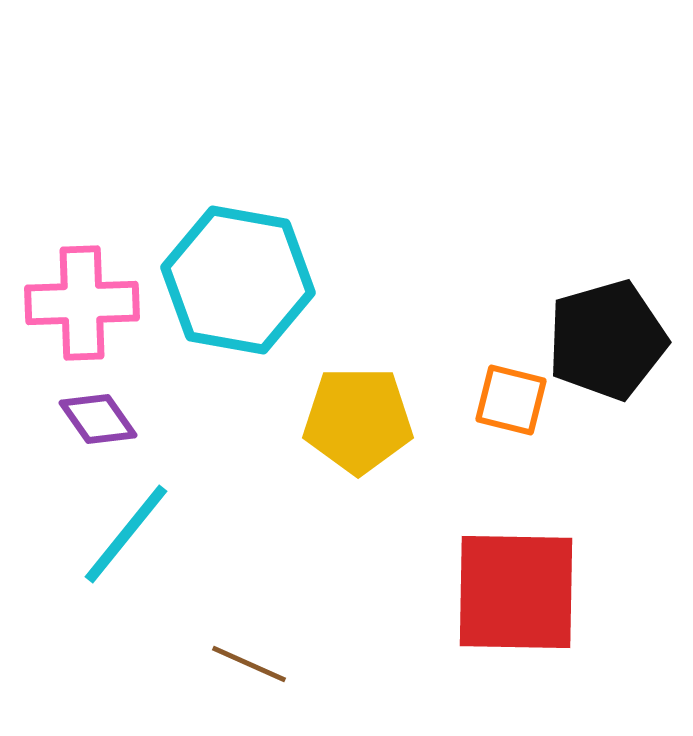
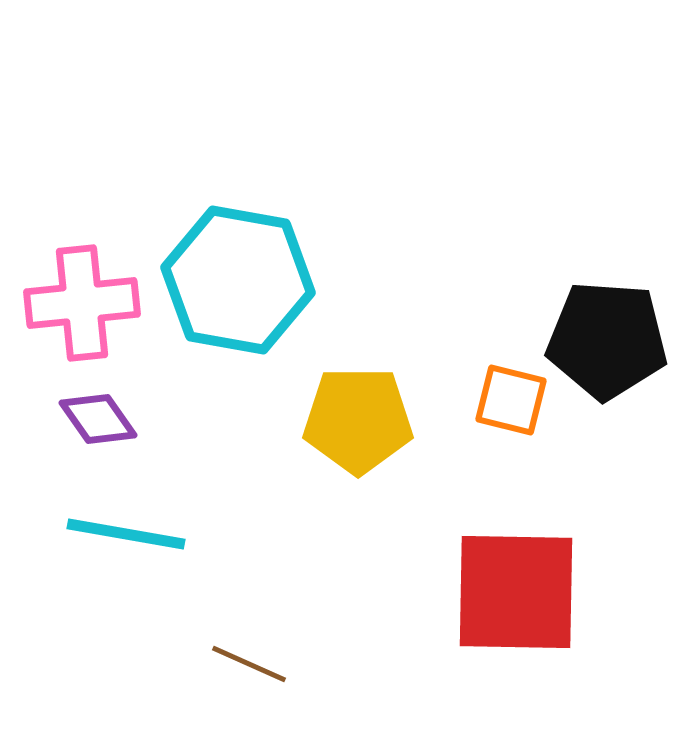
pink cross: rotated 4 degrees counterclockwise
black pentagon: rotated 20 degrees clockwise
cyan line: rotated 61 degrees clockwise
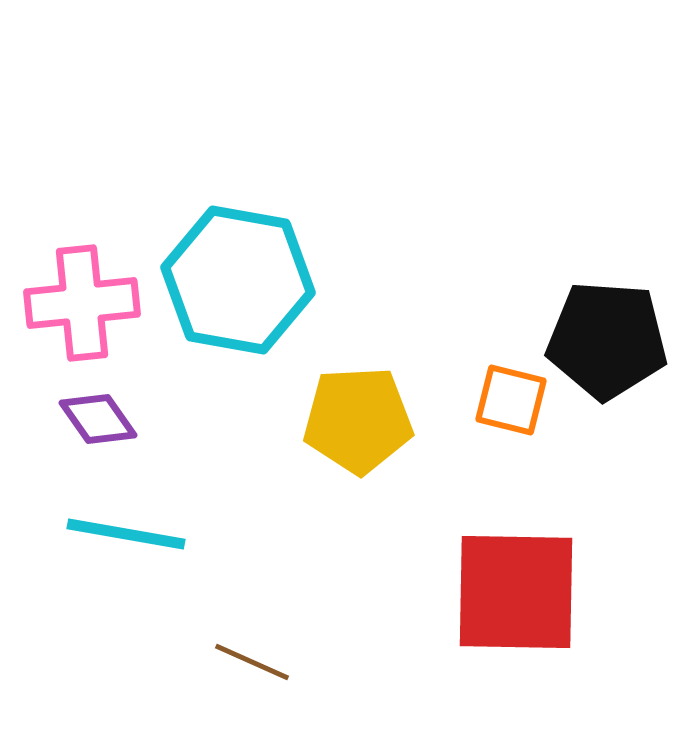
yellow pentagon: rotated 3 degrees counterclockwise
brown line: moved 3 px right, 2 px up
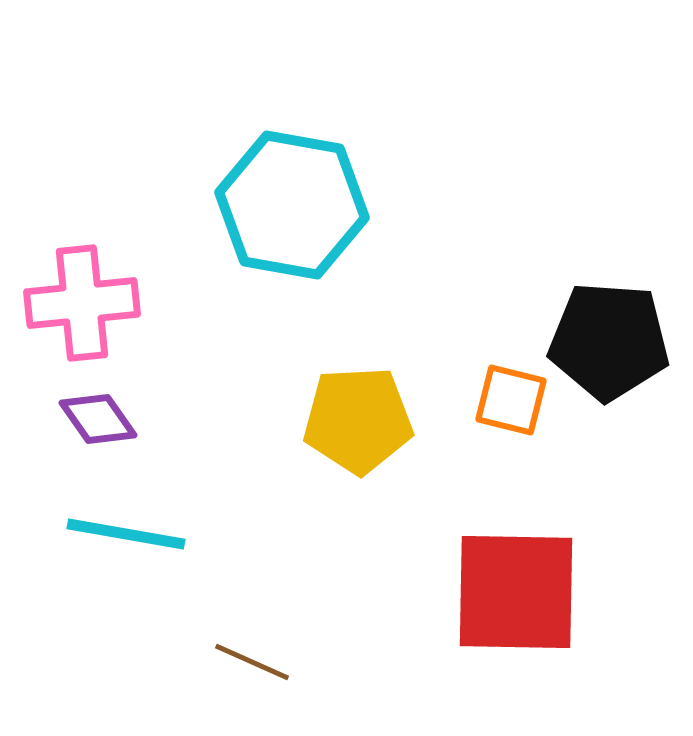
cyan hexagon: moved 54 px right, 75 px up
black pentagon: moved 2 px right, 1 px down
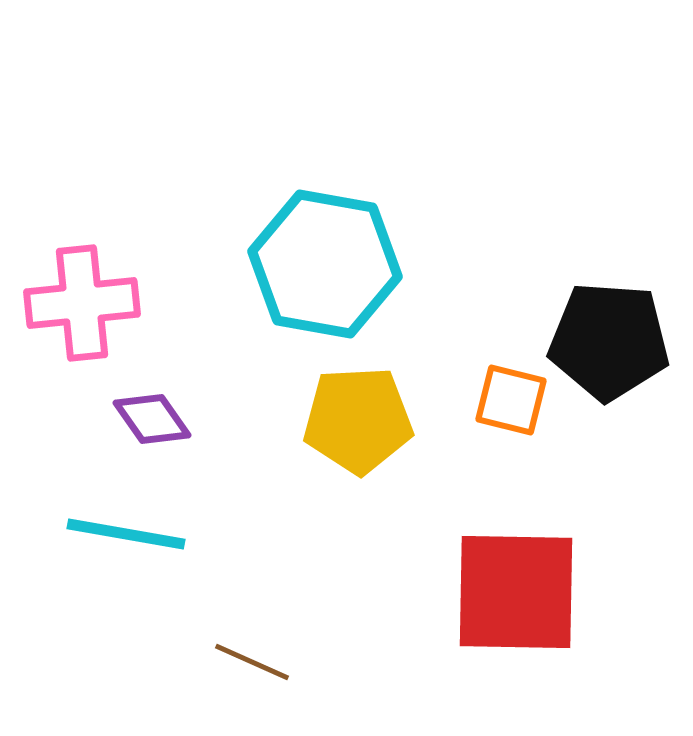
cyan hexagon: moved 33 px right, 59 px down
purple diamond: moved 54 px right
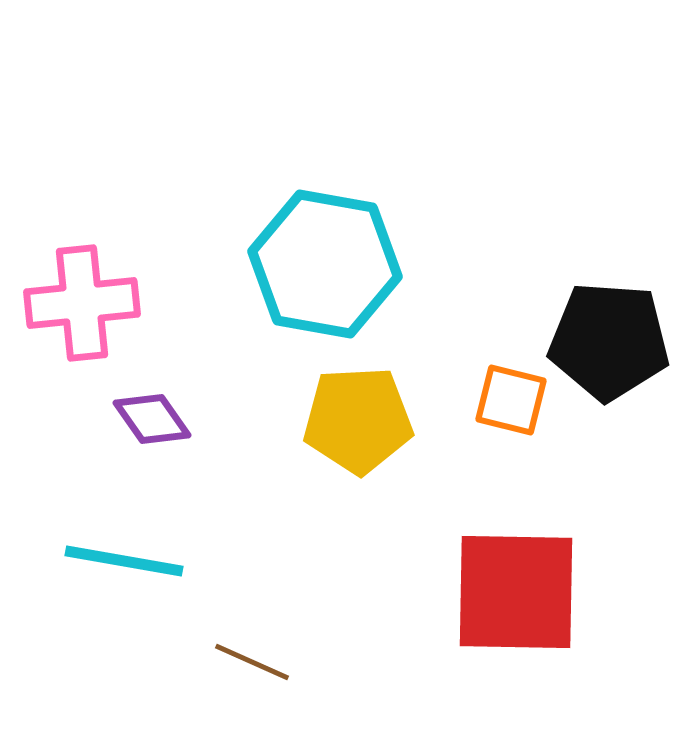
cyan line: moved 2 px left, 27 px down
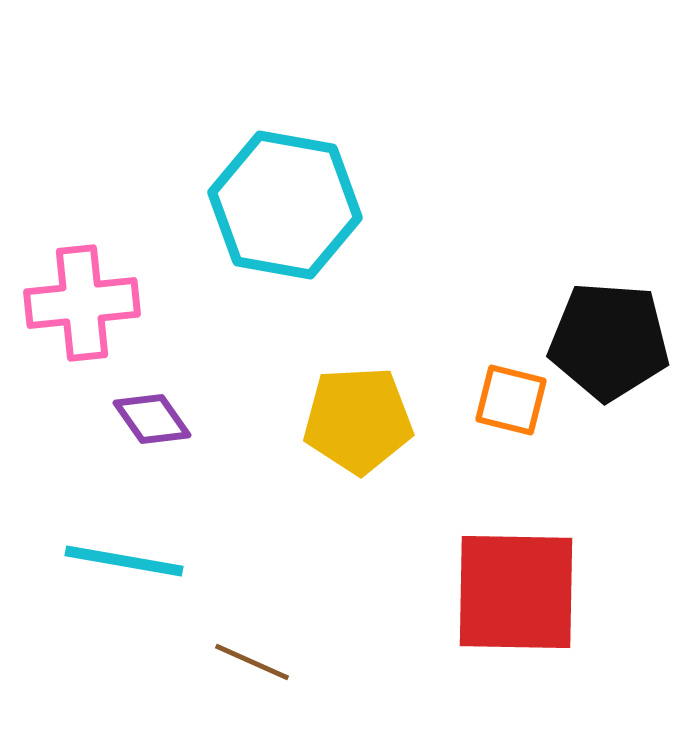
cyan hexagon: moved 40 px left, 59 px up
